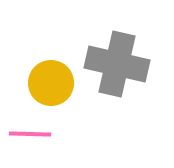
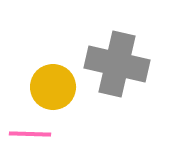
yellow circle: moved 2 px right, 4 px down
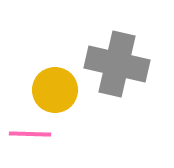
yellow circle: moved 2 px right, 3 px down
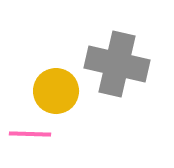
yellow circle: moved 1 px right, 1 px down
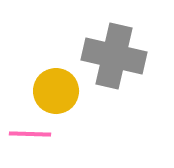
gray cross: moved 3 px left, 8 px up
